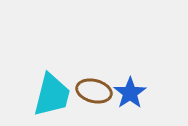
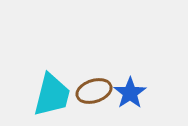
brown ellipse: rotated 32 degrees counterclockwise
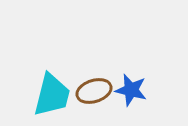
blue star: moved 1 px right, 3 px up; rotated 24 degrees counterclockwise
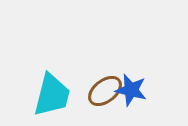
brown ellipse: moved 11 px right; rotated 20 degrees counterclockwise
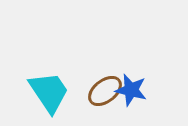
cyan trapezoid: moved 3 px left, 3 px up; rotated 48 degrees counterclockwise
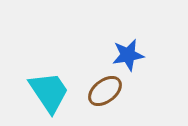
blue star: moved 3 px left, 35 px up; rotated 24 degrees counterclockwise
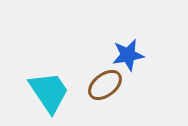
brown ellipse: moved 6 px up
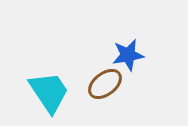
brown ellipse: moved 1 px up
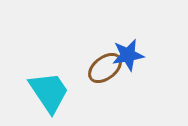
brown ellipse: moved 16 px up
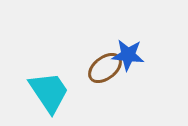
blue star: rotated 16 degrees clockwise
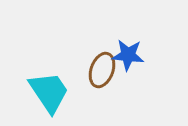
brown ellipse: moved 3 px left, 2 px down; rotated 32 degrees counterclockwise
